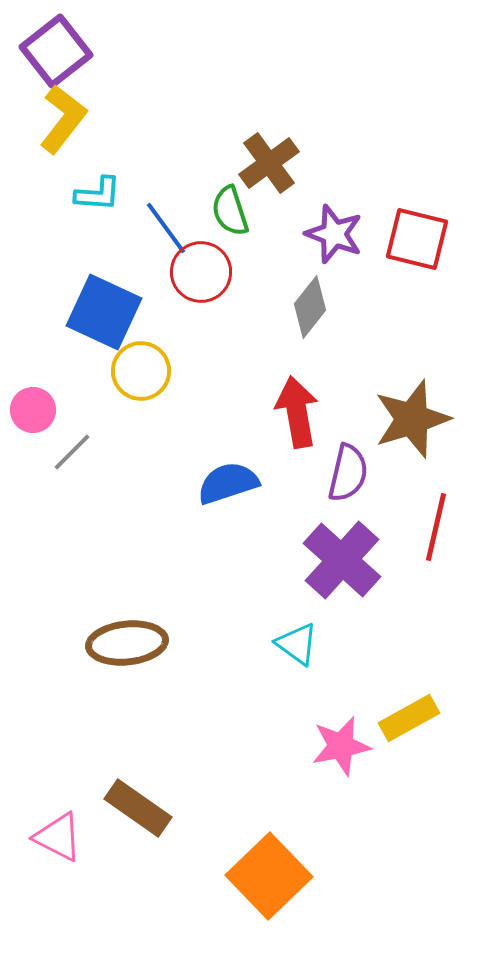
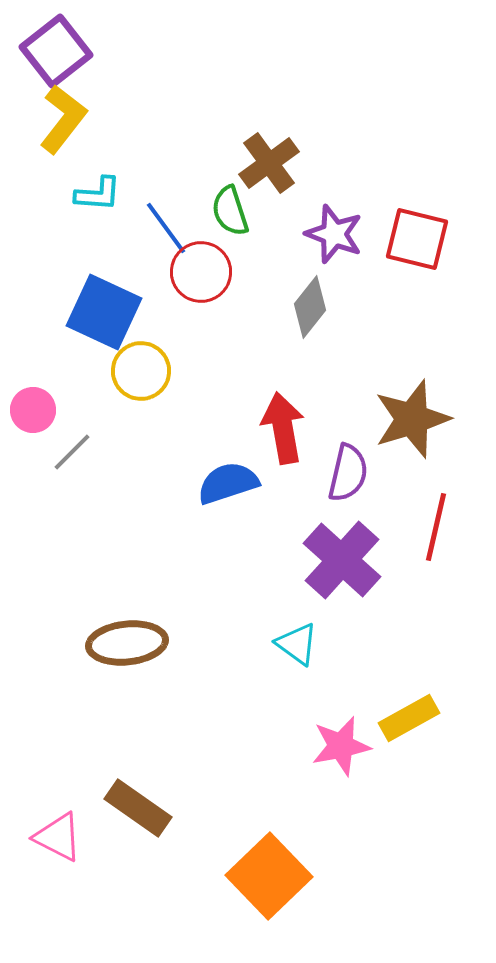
red arrow: moved 14 px left, 16 px down
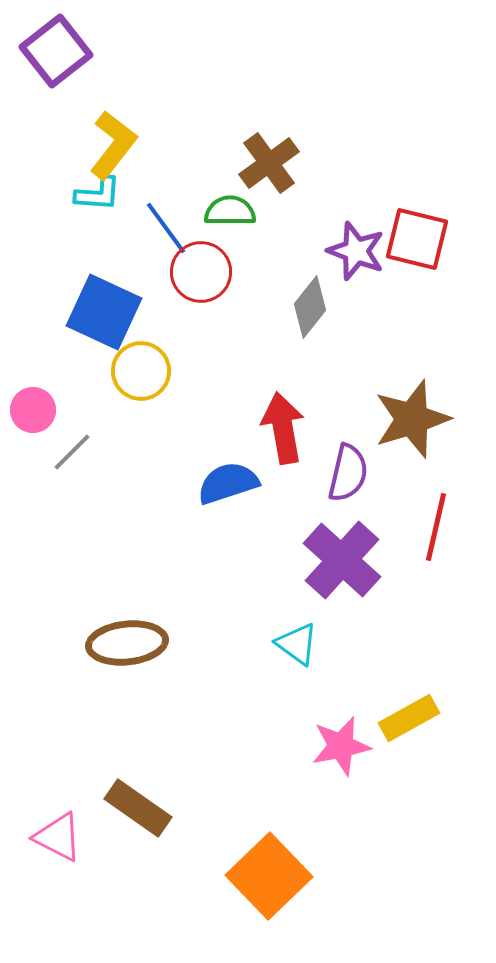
yellow L-shape: moved 50 px right, 26 px down
green semicircle: rotated 108 degrees clockwise
purple star: moved 22 px right, 17 px down
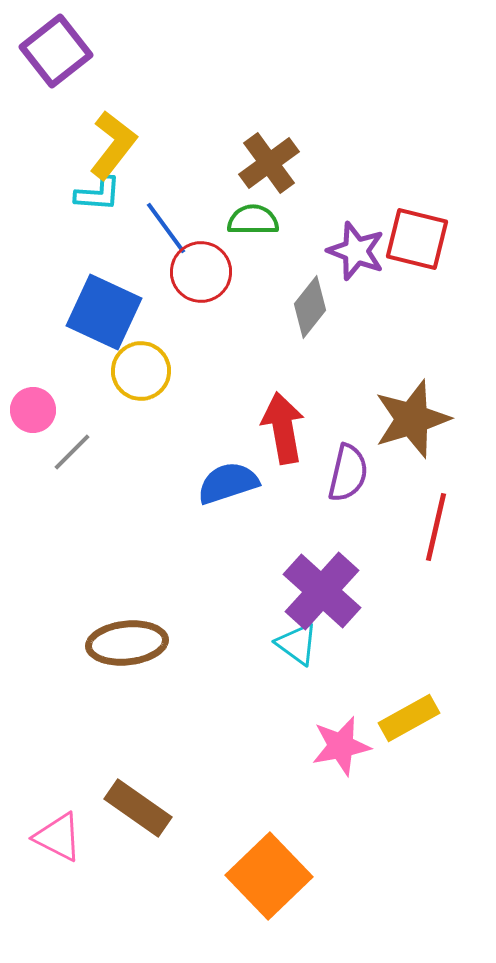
green semicircle: moved 23 px right, 9 px down
purple cross: moved 20 px left, 31 px down
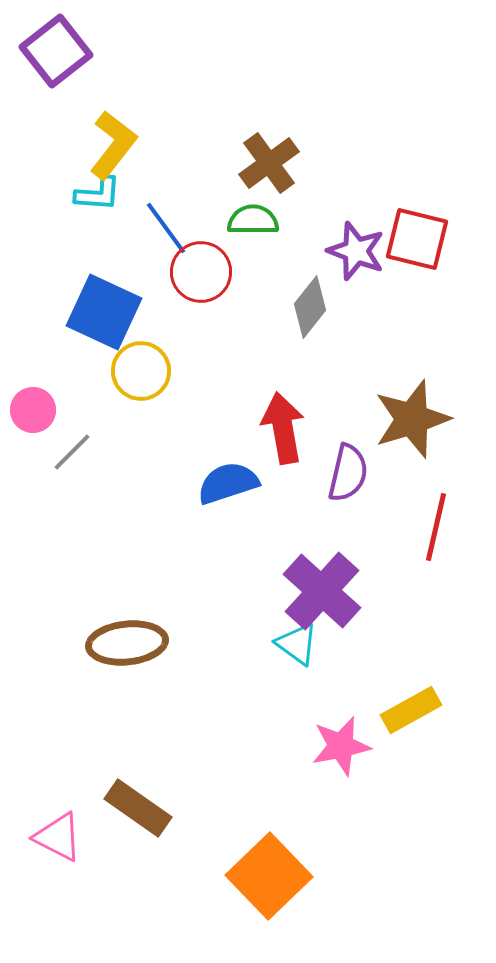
yellow rectangle: moved 2 px right, 8 px up
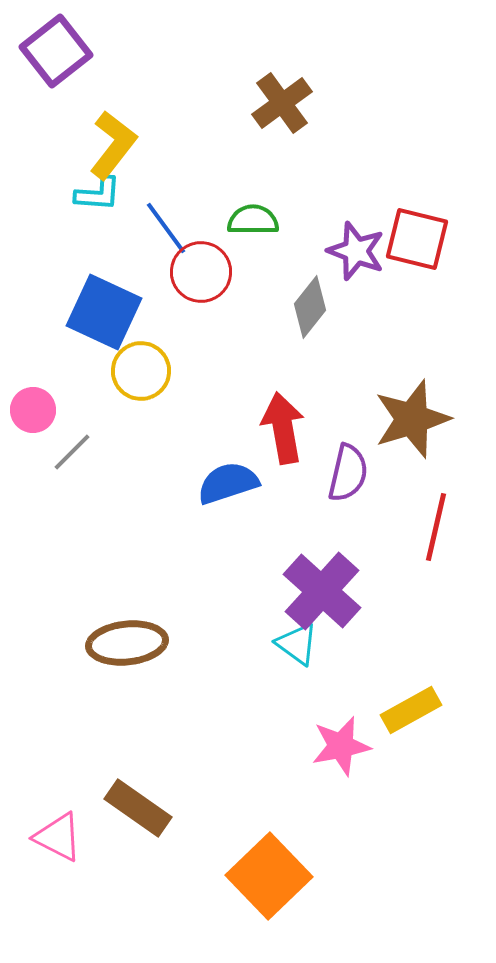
brown cross: moved 13 px right, 60 px up
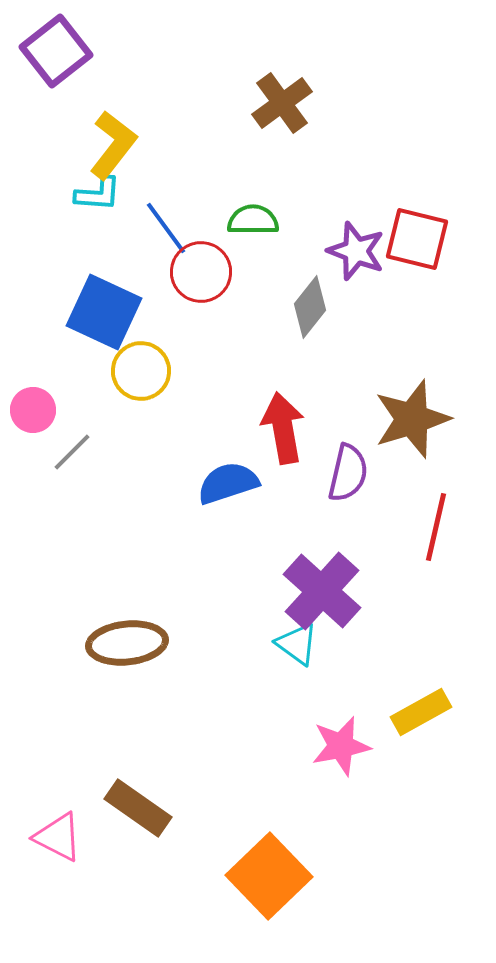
yellow rectangle: moved 10 px right, 2 px down
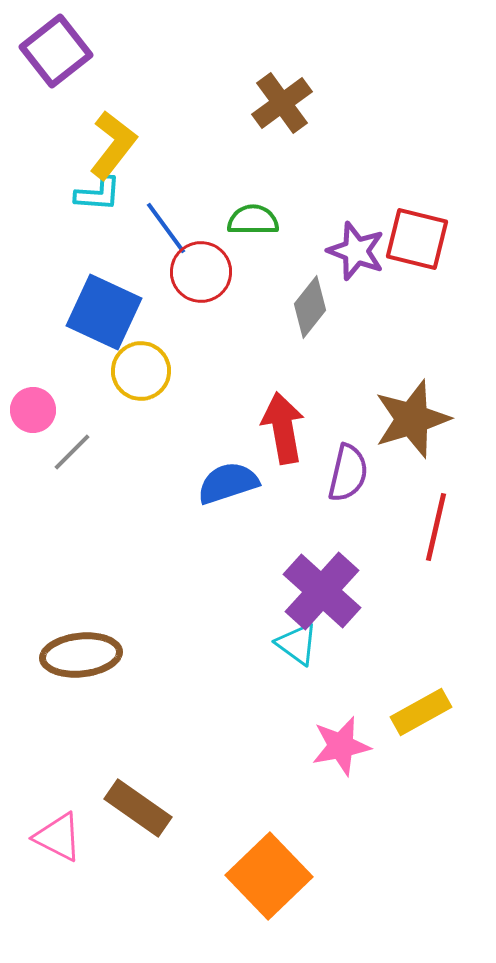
brown ellipse: moved 46 px left, 12 px down
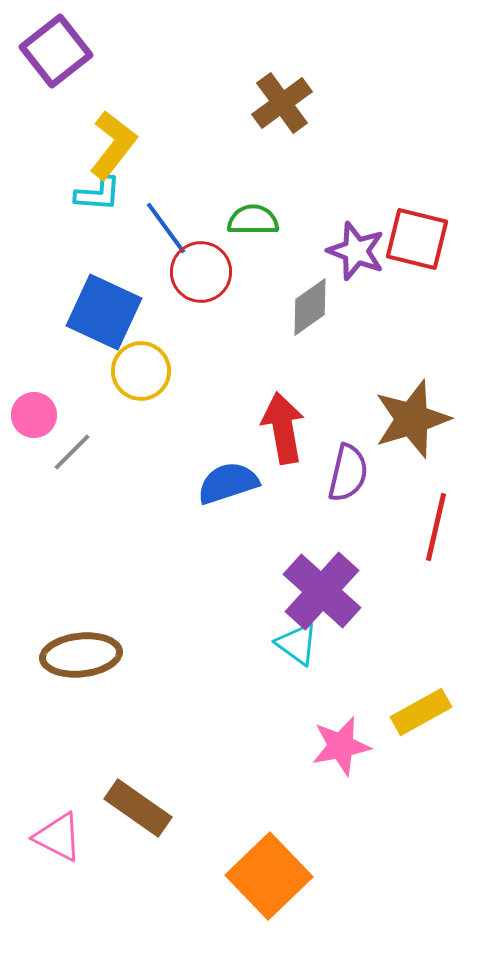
gray diamond: rotated 16 degrees clockwise
pink circle: moved 1 px right, 5 px down
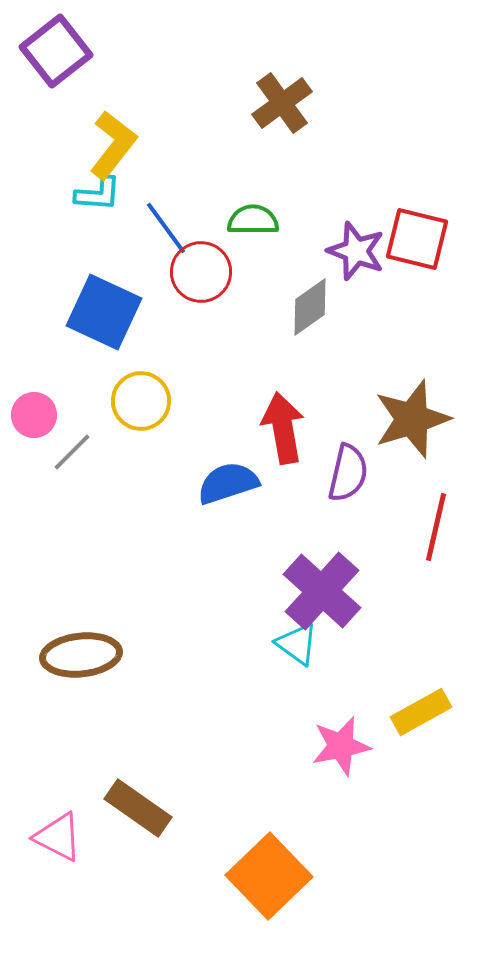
yellow circle: moved 30 px down
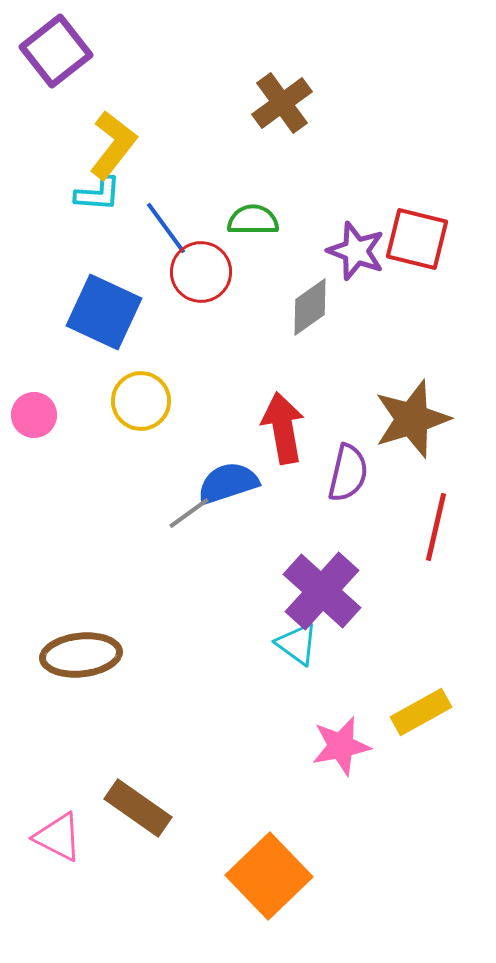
gray line: moved 117 px right, 61 px down; rotated 9 degrees clockwise
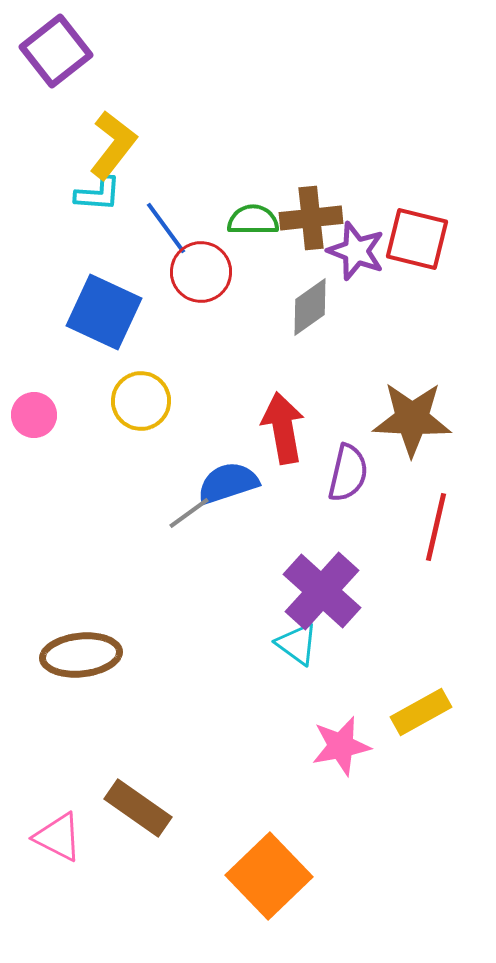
brown cross: moved 29 px right, 115 px down; rotated 30 degrees clockwise
brown star: rotated 20 degrees clockwise
